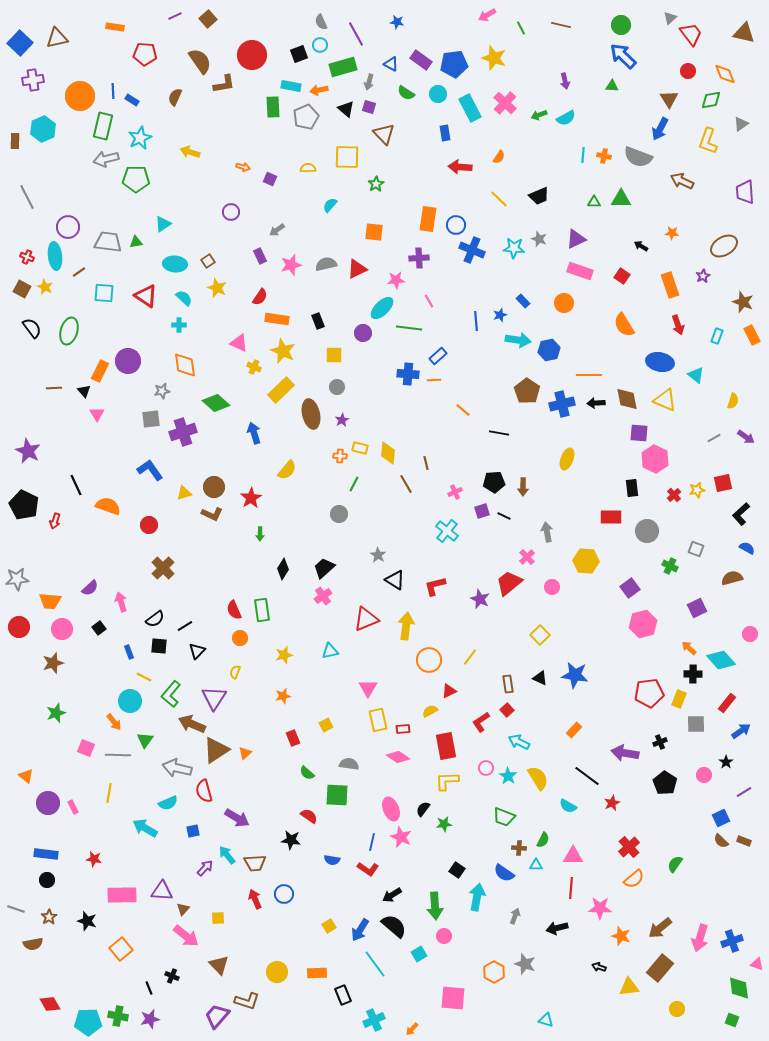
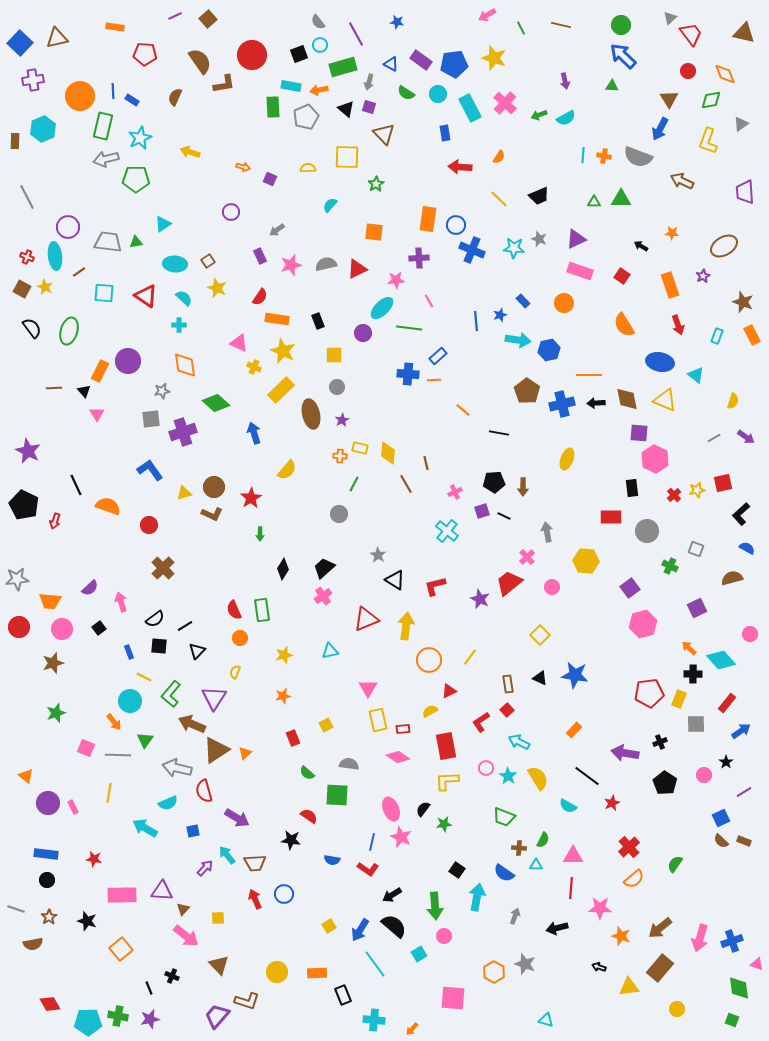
gray semicircle at (321, 22): moved 3 px left; rotated 14 degrees counterclockwise
cyan cross at (374, 1020): rotated 30 degrees clockwise
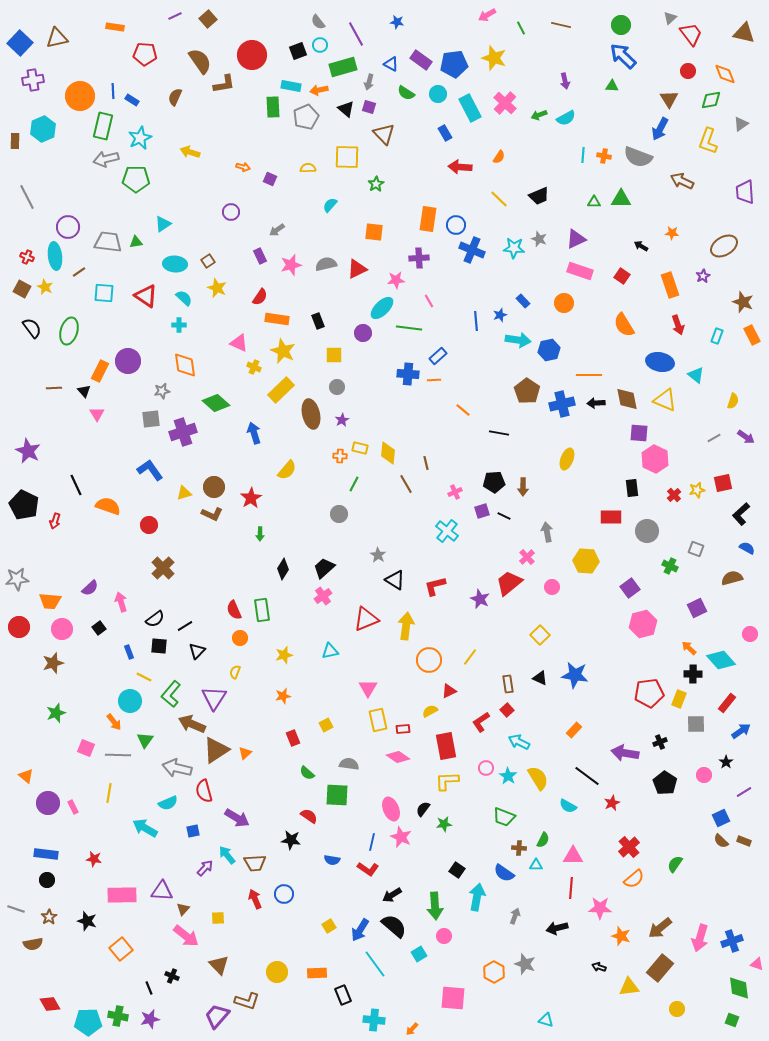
black square at (299, 54): moved 1 px left, 3 px up
blue rectangle at (445, 133): rotated 21 degrees counterclockwise
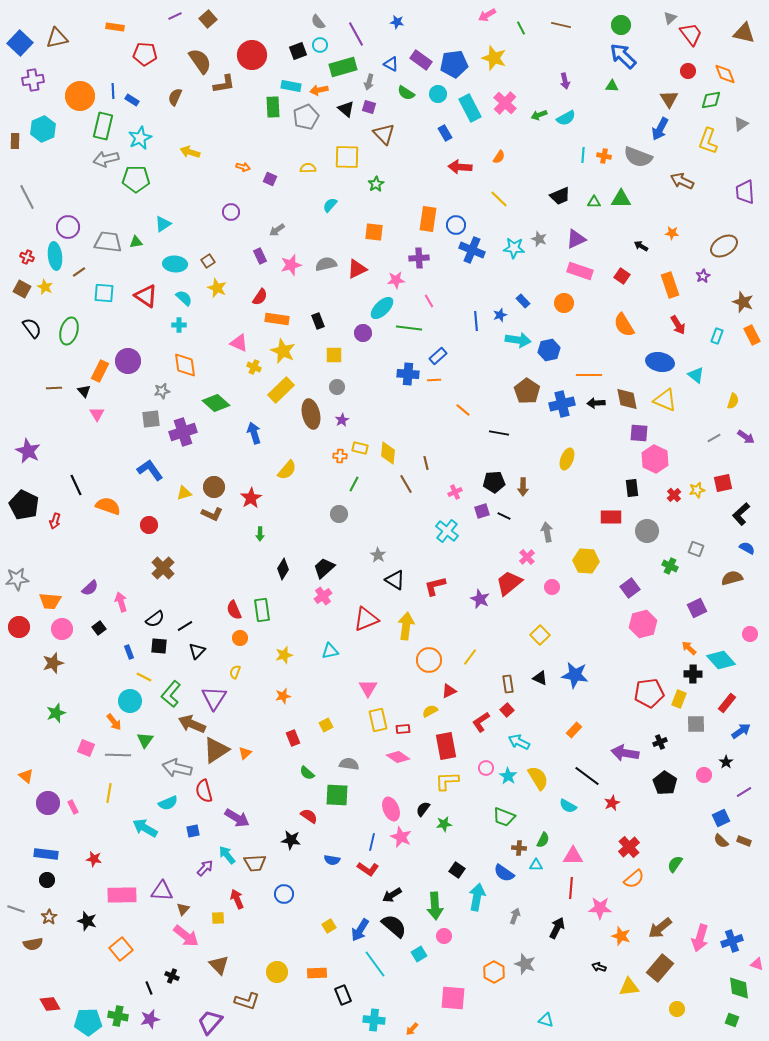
black trapezoid at (539, 196): moved 21 px right
red arrow at (678, 325): rotated 12 degrees counterclockwise
red arrow at (255, 899): moved 18 px left
black arrow at (557, 928): rotated 130 degrees clockwise
purple trapezoid at (217, 1016): moved 7 px left, 6 px down
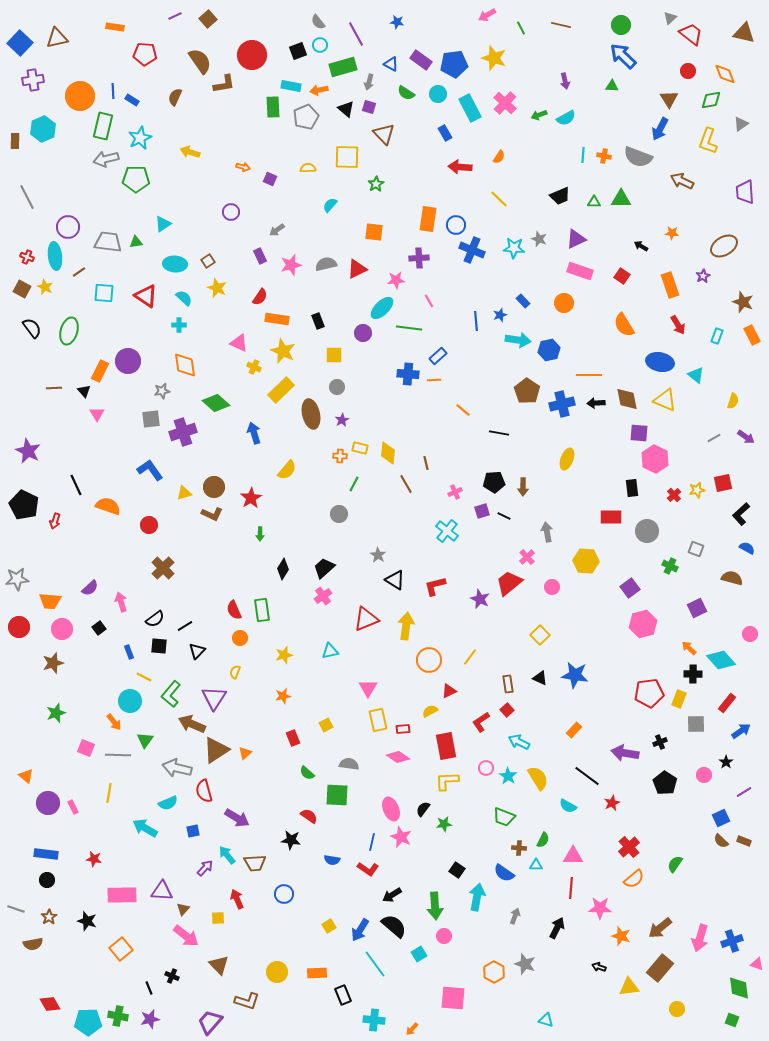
red trapezoid at (691, 34): rotated 15 degrees counterclockwise
brown semicircle at (732, 578): rotated 30 degrees clockwise
